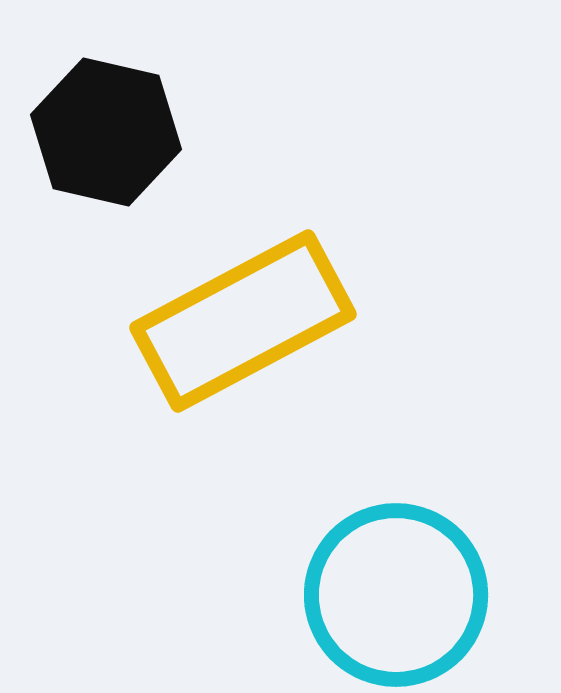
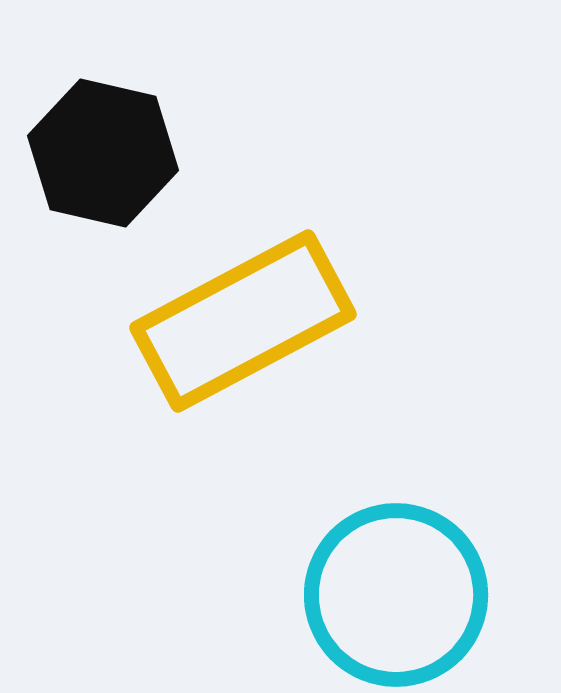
black hexagon: moved 3 px left, 21 px down
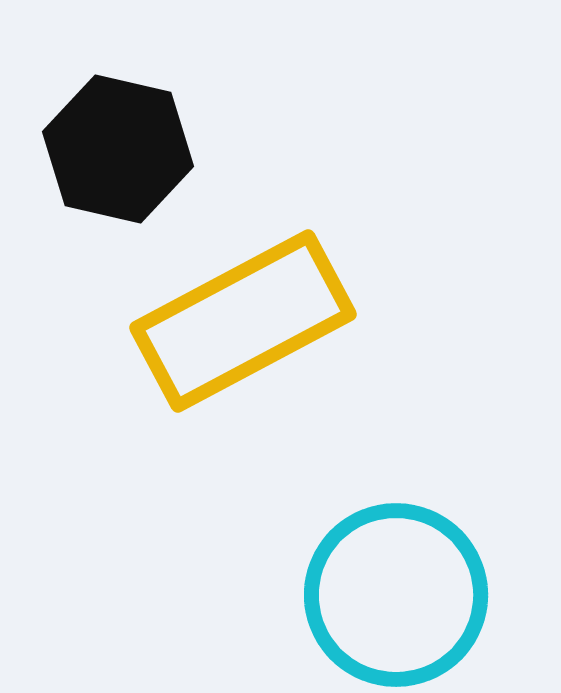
black hexagon: moved 15 px right, 4 px up
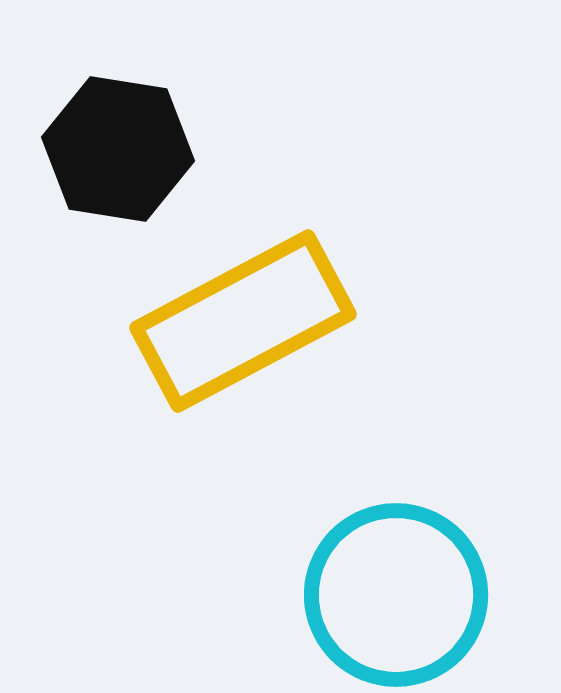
black hexagon: rotated 4 degrees counterclockwise
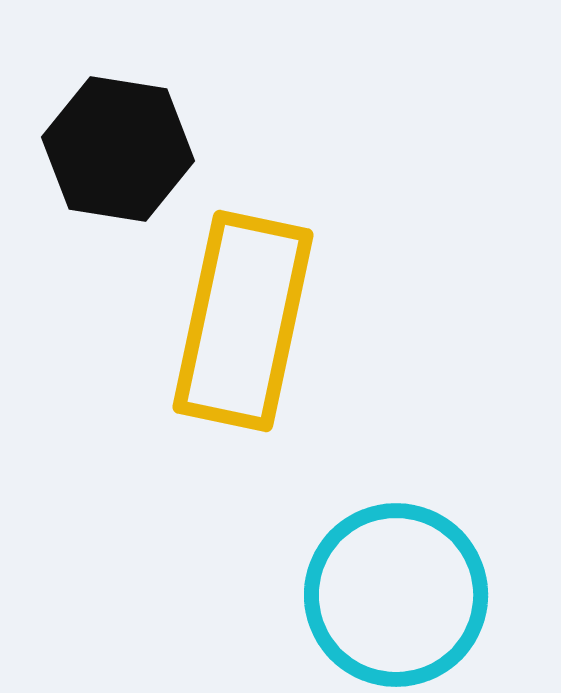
yellow rectangle: rotated 50 degrees counterclockwise
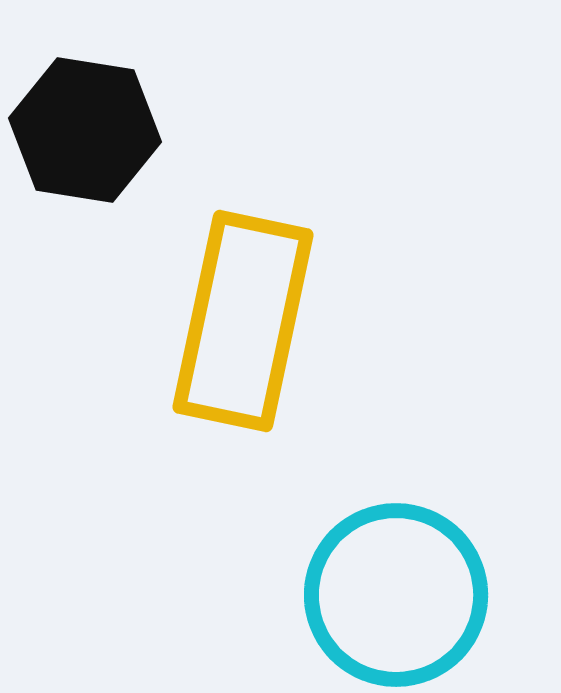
black hexagon: moved 33 px left, 19 px up
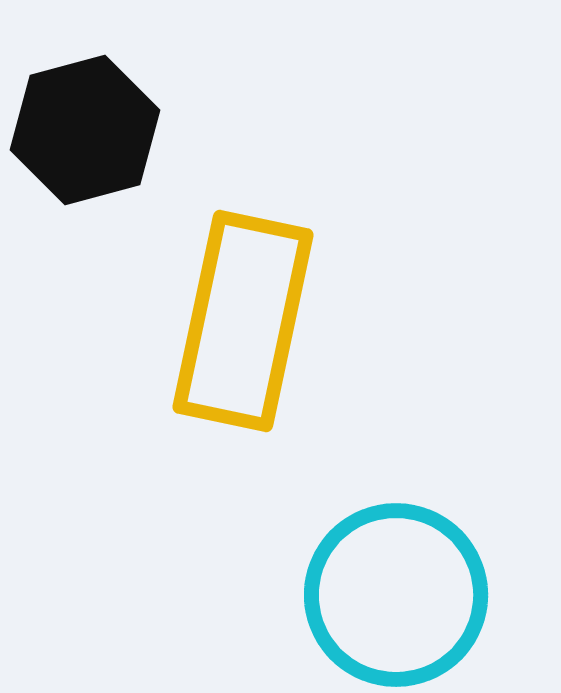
black hexagon: rotated 24 degrees counterclockwise
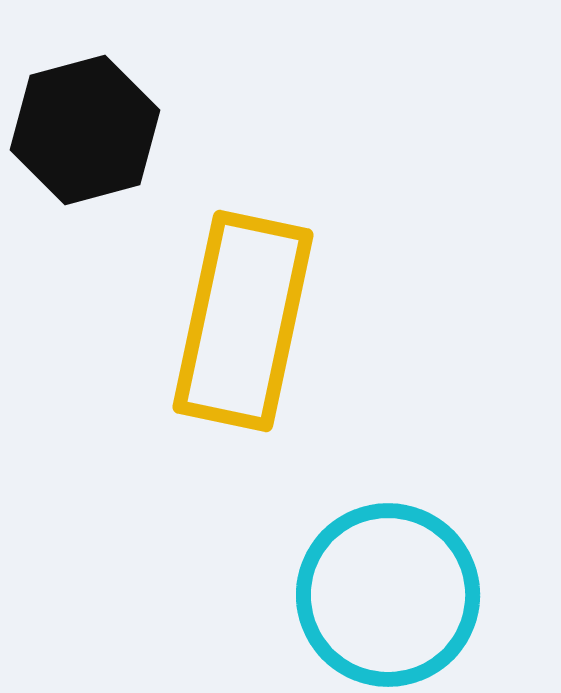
cyan circle: moved 8 px left
